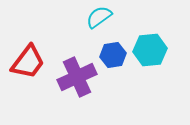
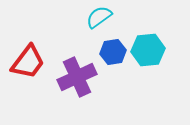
cyan hexagon: moved 2 px left
blue hexagon: moved 3 px up
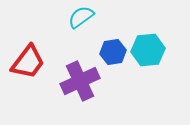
cyan semicircle: moved 18 px left
purple cross: moved 3 px right, 4 px down
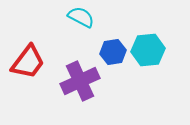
cyan semicircle: rotated 64 degrees clockwise
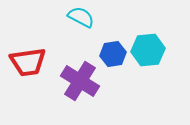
blue hexagon: moved 2 px down
red trapezoid: rotated 45 degrees clockwise
purple cross: rotated 33 degrees counterclockwise
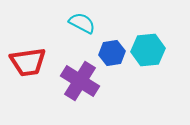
cyan semicircle: moved 1 px right, 6 px down
blue hexagon: moved 1 px left, 1 px up
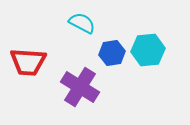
red trapezoid: rotated 12 degrees clockwise
purple cross: moved 6 px down
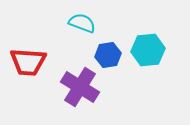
cyan semicircle: rotated 8 degrees counterclockwise
blue hexagon: moved 4 px left, 2 px down
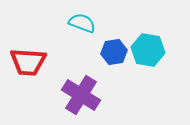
cyan hexagon: rotated 16 degrees clockwise
blue hexagon: moved 6 px right, 3 px up
purple cross: moved 1 px right, 8 px down
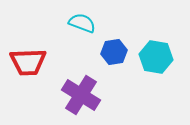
cyan hexagon: moved 8 px right, 7 px down
red trapezoid: rotated 6 degrees counterclockwise
